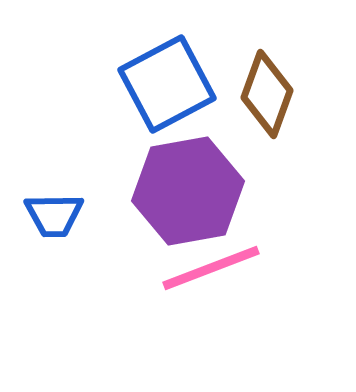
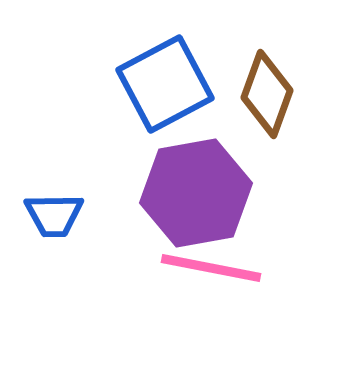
blue square: moved 2 px left
purple hexagon: moved 8 px right, 2 px down
pink line: rotated 32 degrees clockwise
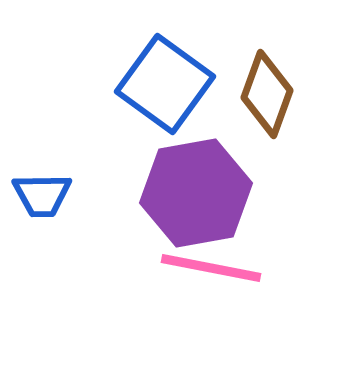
blue square: rotated 26 degrees counterclockwise
blue trapezoid: moved 12 px left, 20 px up
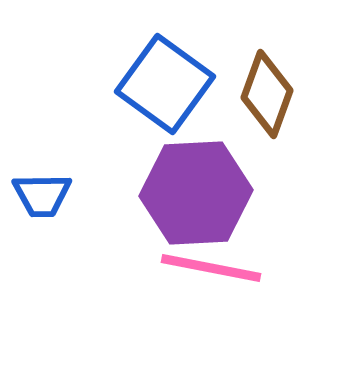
purple hexagon: rotated 7 degrees clockwise
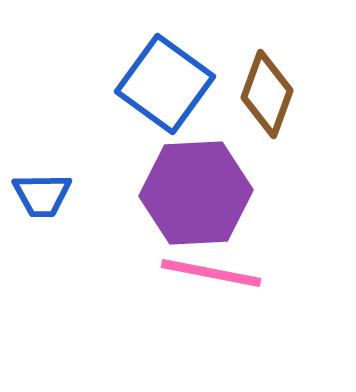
pink line: moved 5 px down
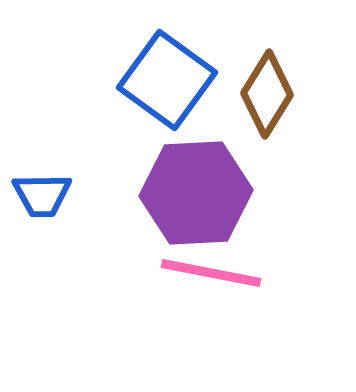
blue square: moved 2 px right, 4 px up
brown diamond: rotated 12 degrees clockwise
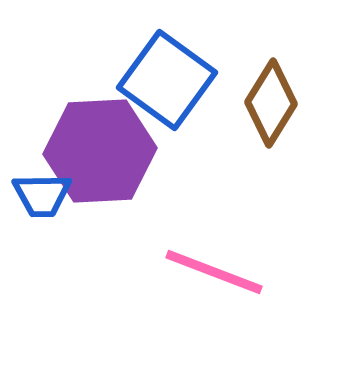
brown diamond: moved 4 px right, 9 px down
purple hexagon: moved 96 px left, 42 px up
pink line: moved 3 px right, 1 px up; rotated 10 degrees clockwise
